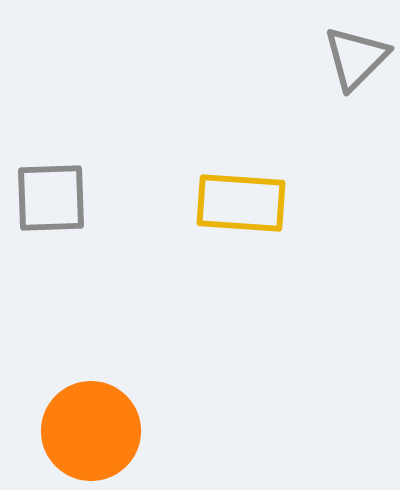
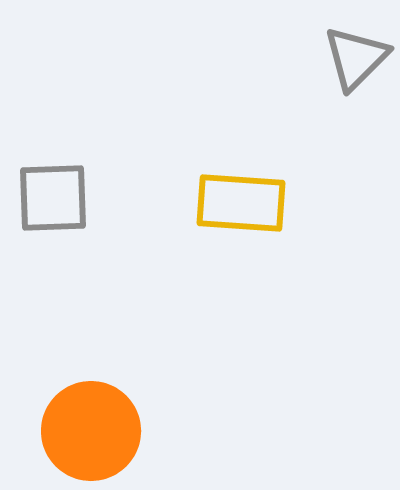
gray square: moved 2 px right
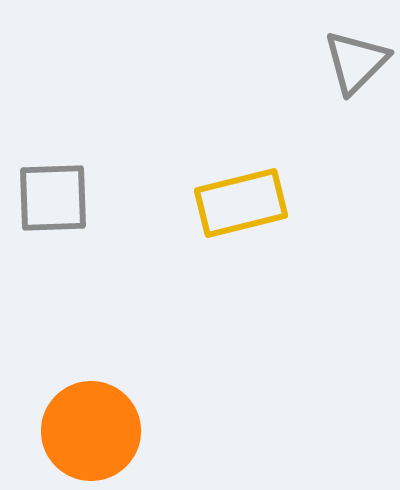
gray triangle: moved 4 px down
yellow rectangle: rotated 18 degrees counterclockwise
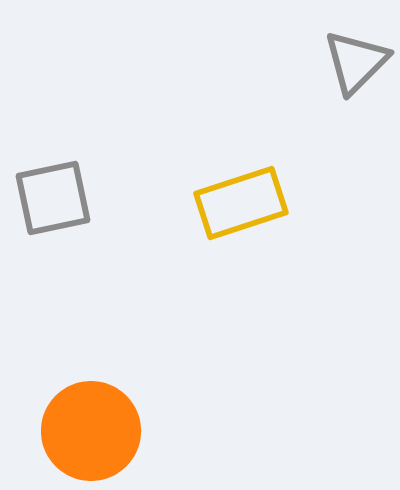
gray square: rotated 10 degrees counterclockwise
yellow rectangle: rotated 4 degrees counterclockwise
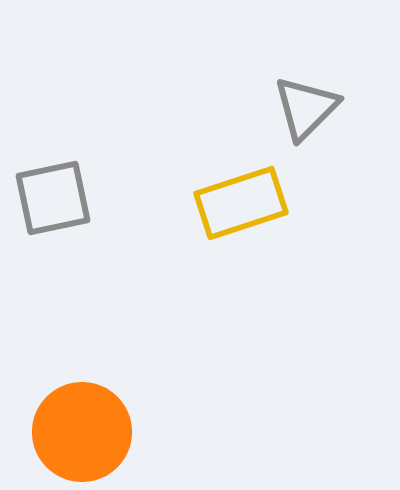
gray triangle: moved 50 px left, 46 px down
orange circle: moved 9 px left, 1 px down
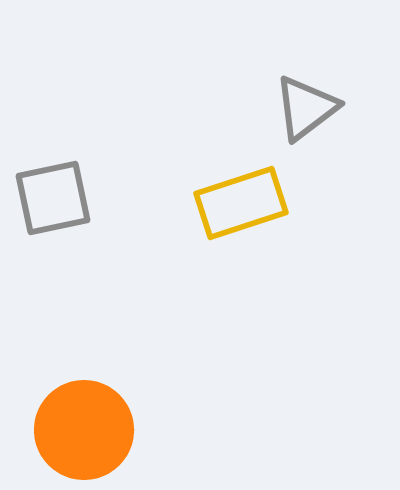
gray triangle: rotated 8 degrees clockwise
orange circle: moved 2 px right, 2 px up
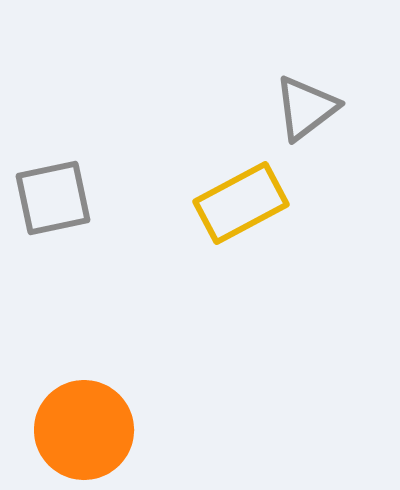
yellow rectangle: rotated 10 degrees counterclockwise
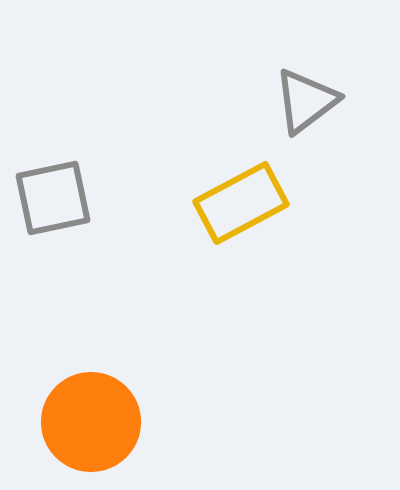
gray triangle: moved 7 px up
orange circle: moved 7 px right, 8 px up
